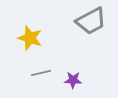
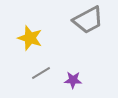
gray trapezoid: moved 3 px left, 1 px up
gray line: rotated 18 degrees counterclockwise
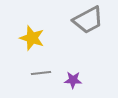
yellow star: moved 2 px right
gray line: rotated 24 degrees clockwise
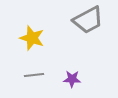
gray line: moved 7 px left, 2 px down
purple star: moved 1 px left, 1 px up
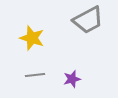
gray line: moved 1 px right
purple star: rotated 18 degrees counterclockwise
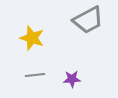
purple star: rotated 12 degrees clockwise
